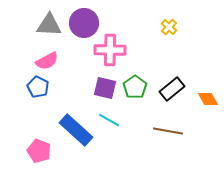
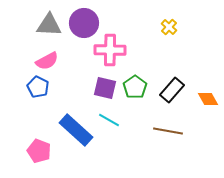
black rectangle: moved 1 px down; rotated 10 degrees counterclockwise
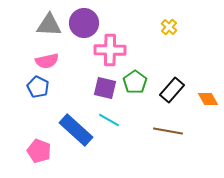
pink semicircle: rotated 15 degrees clockwise
green pentagon: moved 5 px up
